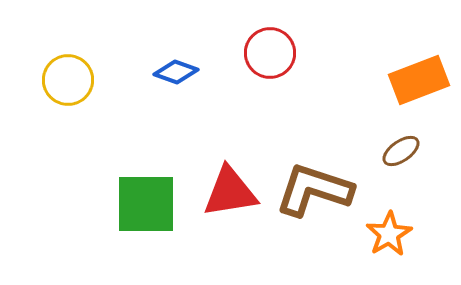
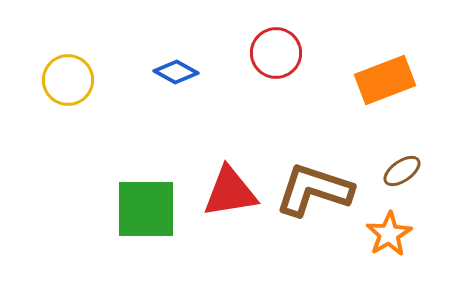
red circle: moved 6 px right
blue diamond: rotated 9 degrees clockwise
orange rectangle: moved 34 px left
brown ellipse: moved 1 px right, 20 px down
green square: moved 5 px down
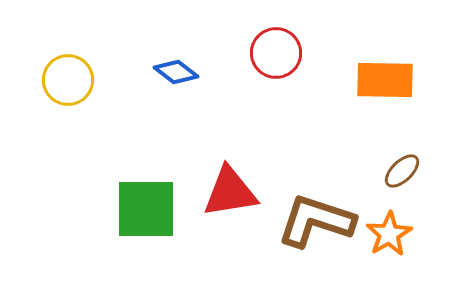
blue diamond: rotated 9 degrees clockwise
orange rectangle: rotated 22 degrees clockwise
brown ellipse: rotated 9 degrees counterclockwise
brown L-shape: moved 2 px right, 31 px down
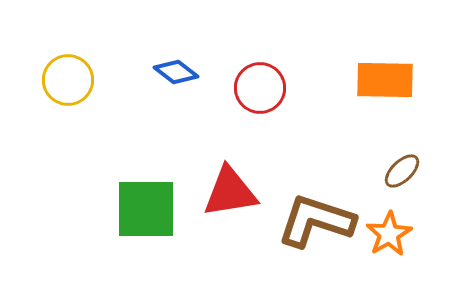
red circle: moved 16 px left, 35 px down
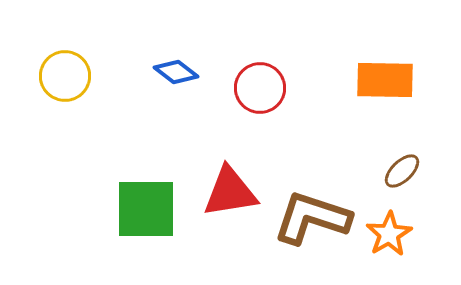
yellow circle: moved 3 px left, 4 px up
brown L-shape: moved 4 px left, 3 px up
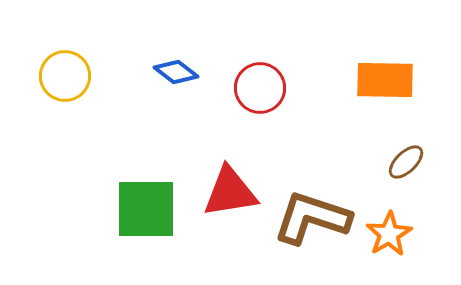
brown ellipse: moved 4 px right, 9 px up
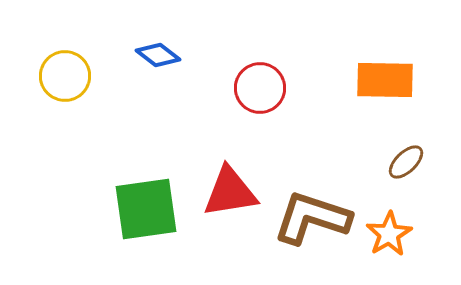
blue diamond: moved 18 px left, 17 px up
green square: rotated 8 degrees counterclockwise
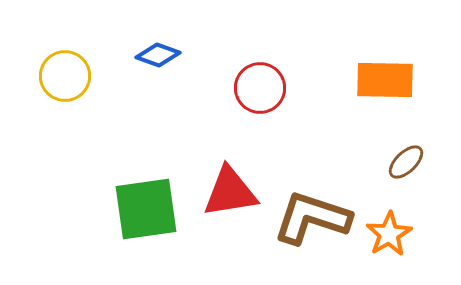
blue diamond: rotated 18 degrees counterclockwise
